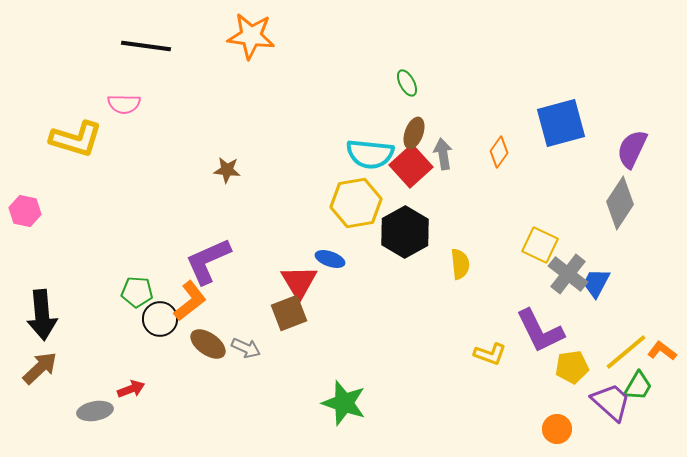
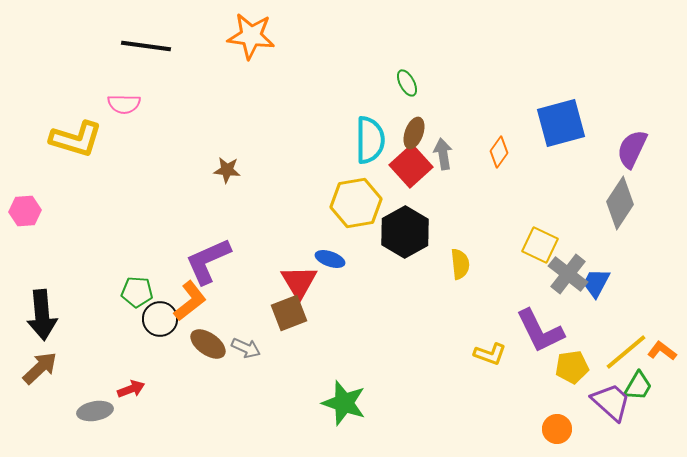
cyan semicircle at (370, 154): moved 14 px up; rotated 96 degrees counterclockwise
pink hexagon at (25, 211): rotated 16 degrees counterclockwise
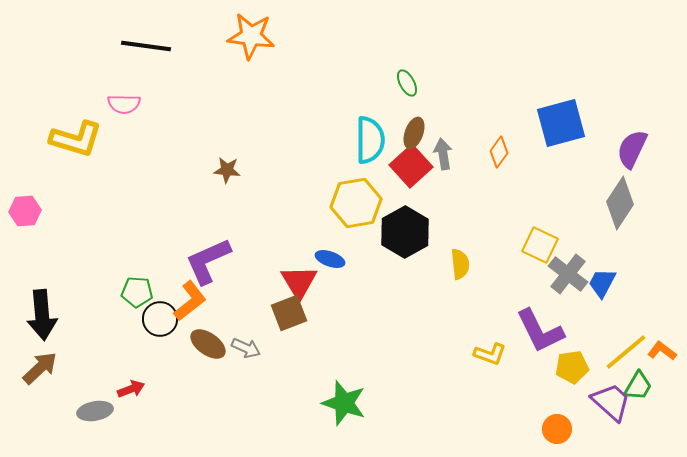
blue trapezoid at (596, 283): moved 6 px right
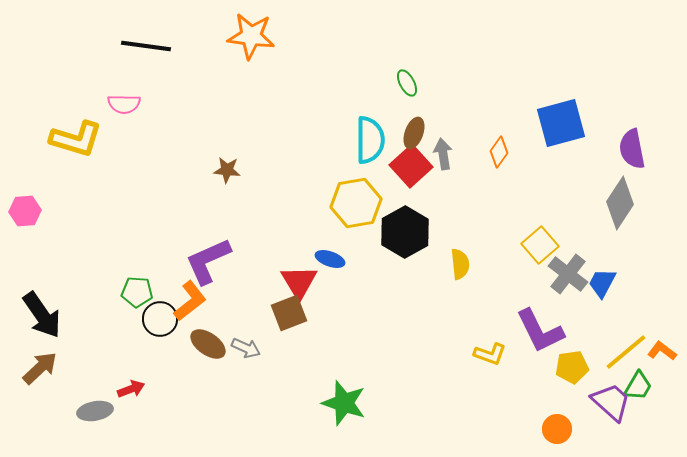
purple semicircle at (632, 149): rotated 36 degrees counterclockwise
yellow square at (540, 245): rotated 24 degrees clockwise
black arrow at (42, 315): rotated 30 degrees counterclockwise
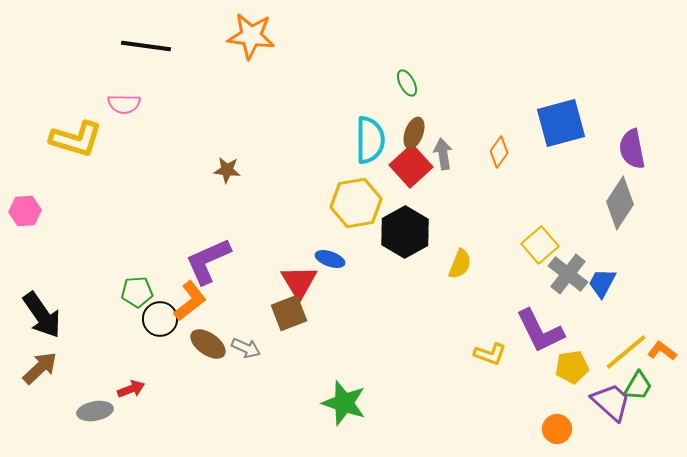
yellow semicircle at (460, 264): rotated 28 degrees clockwise
green pentagon at (137, 292): rotated 8 degrees counterclockwise
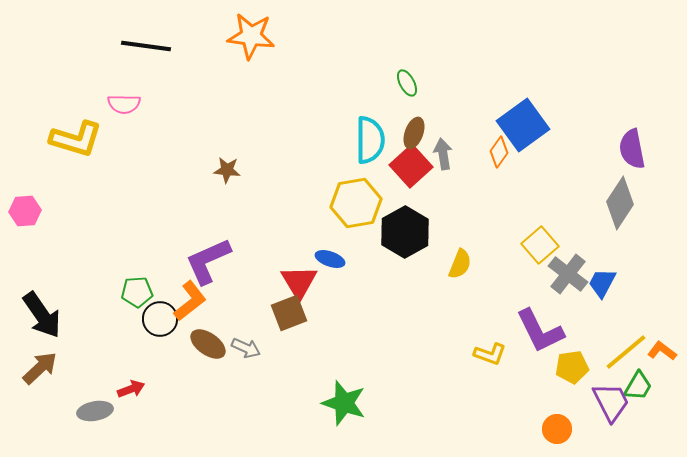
blue square at (561, 123): moved 38 px left, 2 px down; rotated 21 degrees counterclockwise
purple trapezoid at (611, 402): rotated 21 degrees clockwise
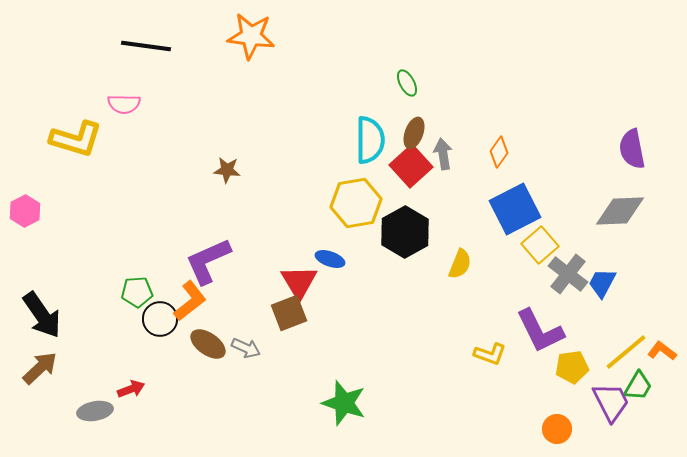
blue square at (523, 125): moved 8 px left, 84 px down; rotated 9 degrees clockwise
gray diamond at (620, 203): moved 8 px down; rotated 54 degrees clockwise
pink hexagon at (25, 211): rotated 24 degrees counterclockwise
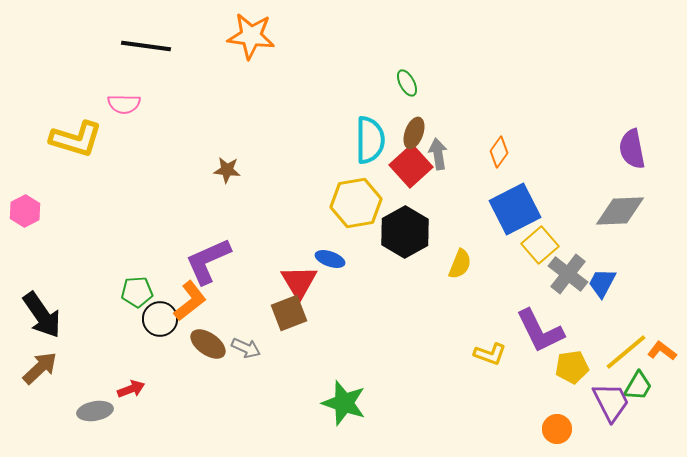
gray arrow at (443, 154): moved 5 px left
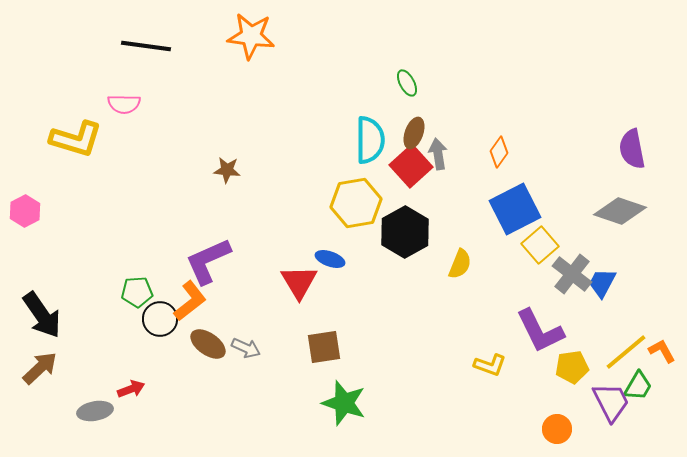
gray diamond at (620, 211): rotated 21 degrees clockwise
gray cross at (568, 274): moved 4 px right
brown square at (289, 313): moved 35 px right, 34 px down; rotated 12 degrees clockwise
orange L-shape at (662, 351): rotated 24 degrees clockwise
yellow L-shape at (490, 354): moved 11 px down
